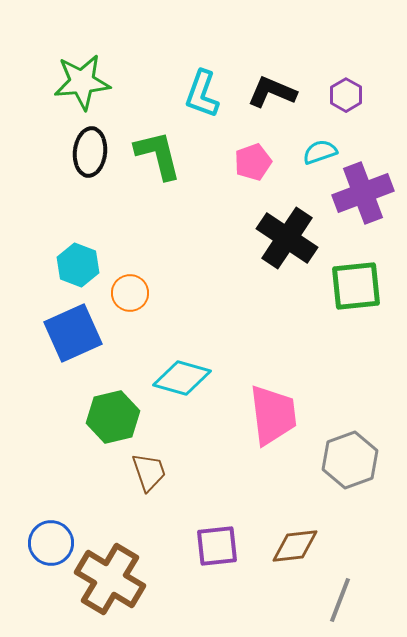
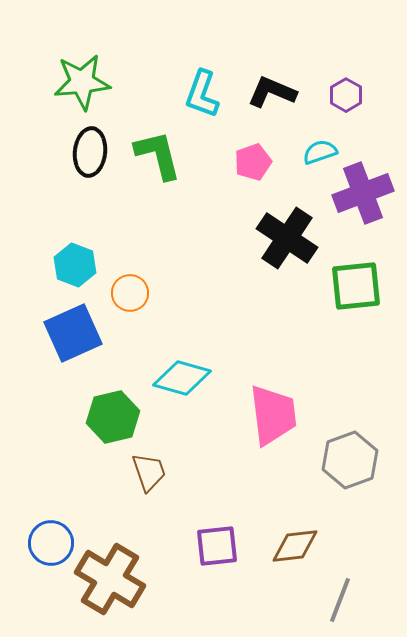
cyan hexagon: moved 3 px left
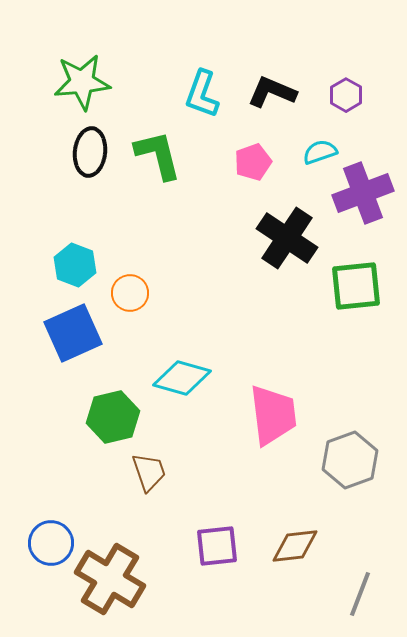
gray line: moved 20 px right, 6 px up
